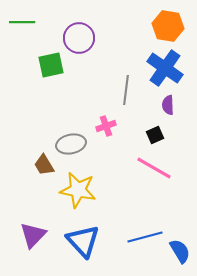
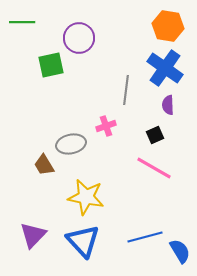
yellow star: moved 8 px right, 7 px down
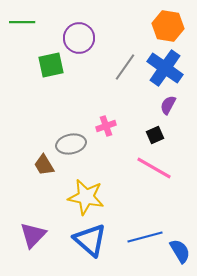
gray line: moved 1 px left, 23 px up; rotated 28 degrees clockwise
purple semicircle: rotated 30 degrees clockwise
blue triangle: moved 7 px right, 1 px up; rotated 6 degrees counterclockwise
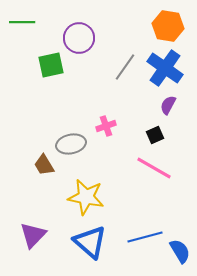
blue triangle: moved 2 px down
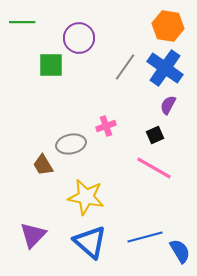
green square: rotated 12 degrees clockwise
brown trapezoid: moved 1 px left
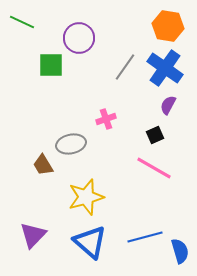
green line: rotated 25 degrees clockwise
pink cross: moved 7 px up
yellow star: rotated 27 degrees counterclockwise
blue semicircle: rotated 15 degrees clockwise
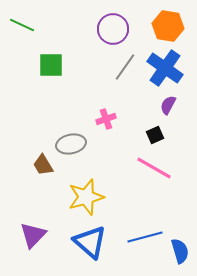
green line: moved 3 px down
purple circle: moved 34 px right, 9 px up
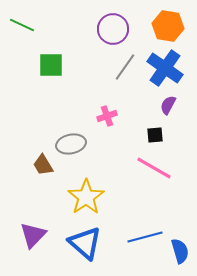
pink cross: moved 1 px right, 3 px up
black square: rotated 18 degrees clockwise
yellow star: rotated 18 degrees counterclockwise
blue triangle: moved 5 px left, 1 px down
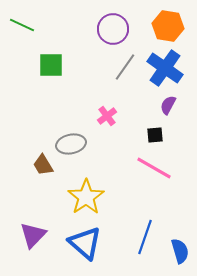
pink cross: rotated 18 degrees counterclockwise
blue line: rotated 56 degrees counterclockwise
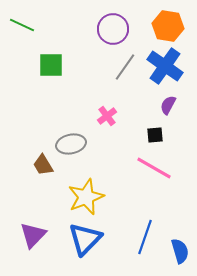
blue cross: moved 2 px up
yellow star: rotated 12 degrees clockwise
blue triangle: moved 4 px up; rotated 33 degrees clockwise
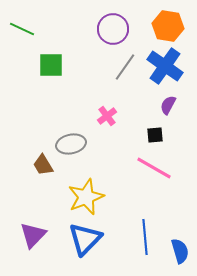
green line: moved 4 px down
blue line: rotated 24 degrees counterclockwise
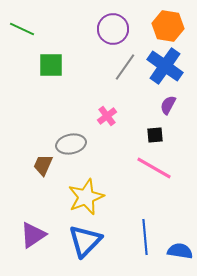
brown trapezoid: rotated 55 degrees clockwise
purple triangle: rotated 12 degrees clockwise
blue triangle: moved 2 px down
blue semicircle: rotated 65 degrees counterclockwise
